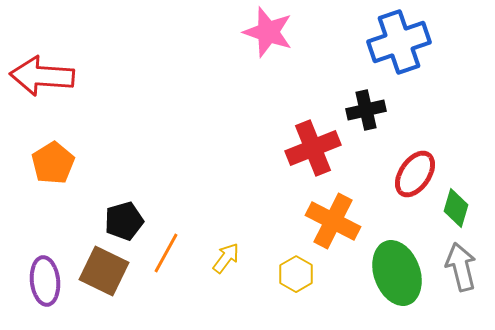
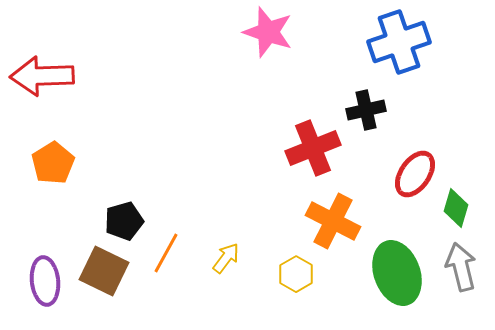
red arrow: rotated 6 degrees counterclockwise
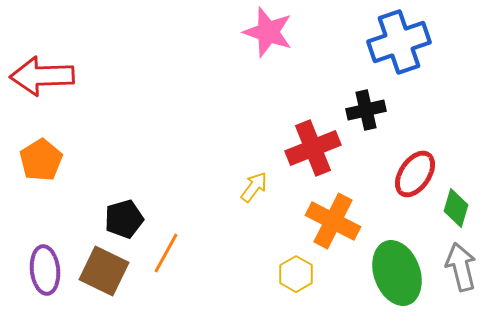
orange pentagon: moved 12 px left, 3 px up
black pentagon: moved 2 px up
yellow arrow: moved 28 px right, 71 px up
purple ellipse: moved 11 px up
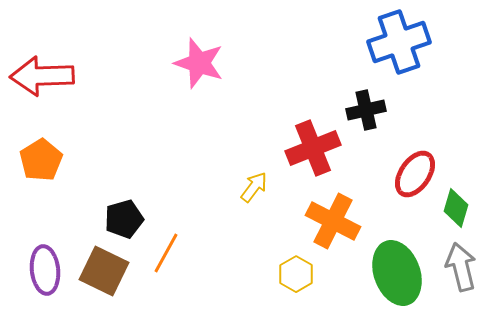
pink star: moved 69 px left, 31 px down
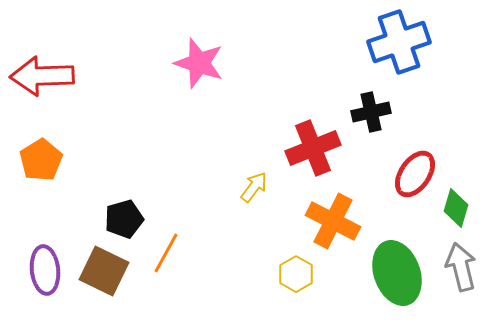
black cross: moved 5 px right, 2 px down
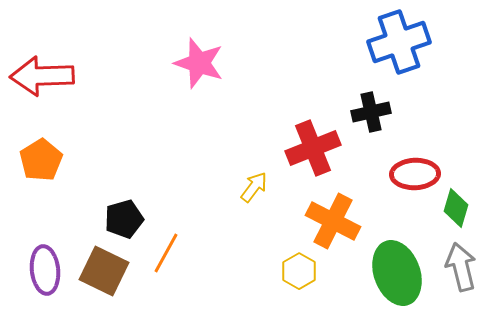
red ellipse: rotated 54 degrees clockwise
yellow hexagon: moved 3 px right, 3 px up
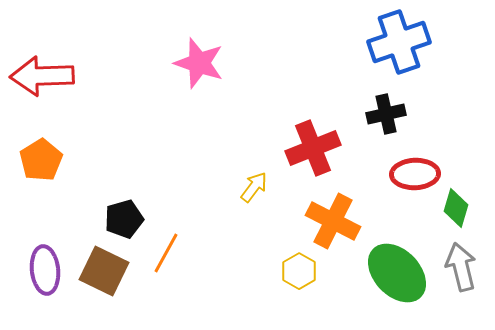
black cross: moved 15 px right, 2 px down
green ellipse: rotated 24 degrees counterclockwise
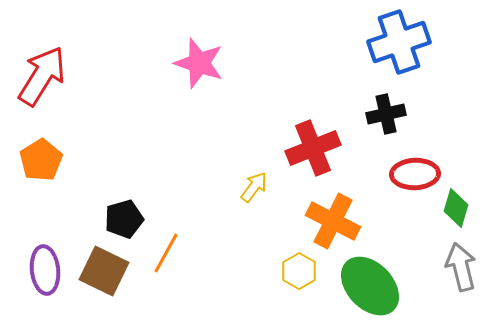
red arrow: rotated 124 degrees clockwise
green ellipse: moved 27 px left, 13 px down
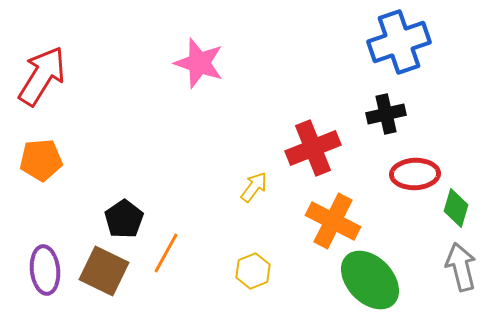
orange pentagon: rotated 27 degrees clockwise
black pentagon: rotated 18 degrees counterclockwise
yellow hexagon: moved 46 px left; rotated 8 degrees clockwise
green ellipse: moved 6 px up
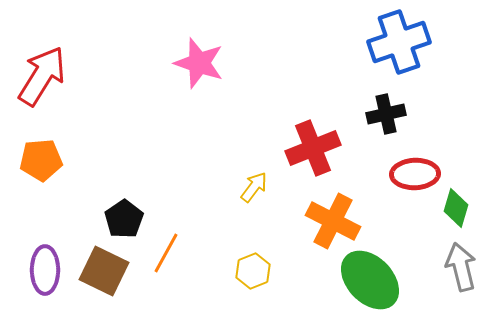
purple ellipse: rotated 6 degrees clockwise
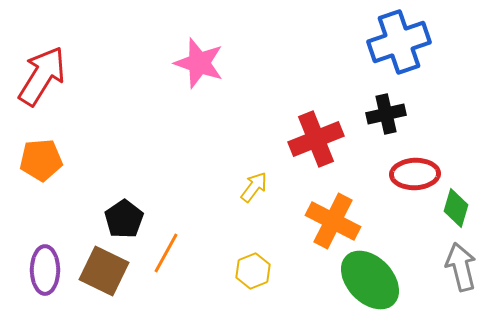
red cross: moved 3 px right, 9 px up
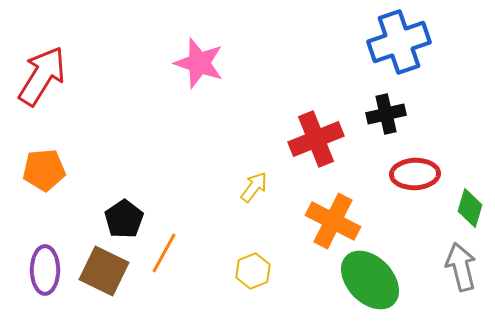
orange pentagon: moved 3 px right, 10 px down
green diamond: moved 14 px right
orange line: moved 2 px left
